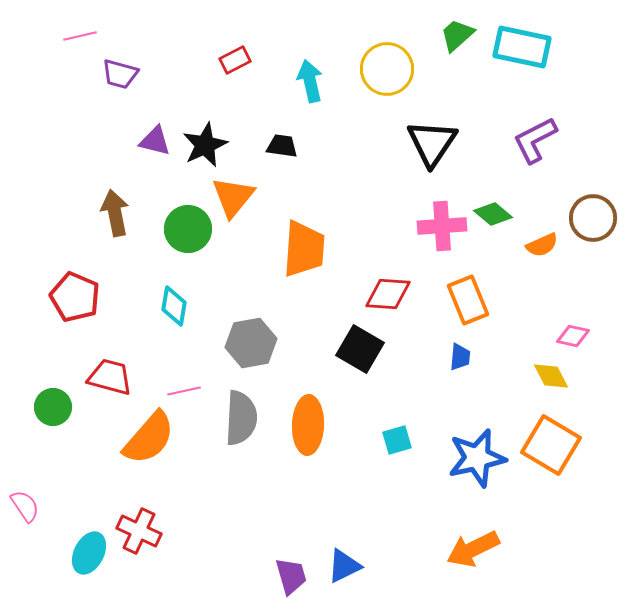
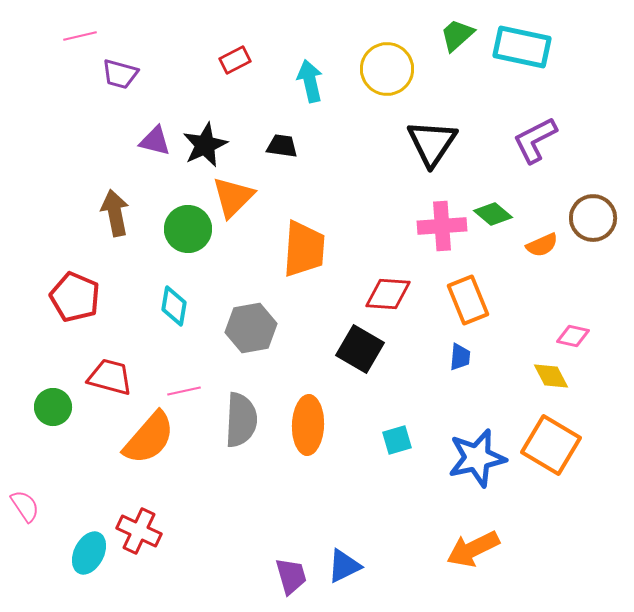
orange triangle at (233, 197): rotated 6 degrees clockwise
gray hexagon at (251, 343): moved 15 px up
gray semicircle at (241, 418): moved 2 px down
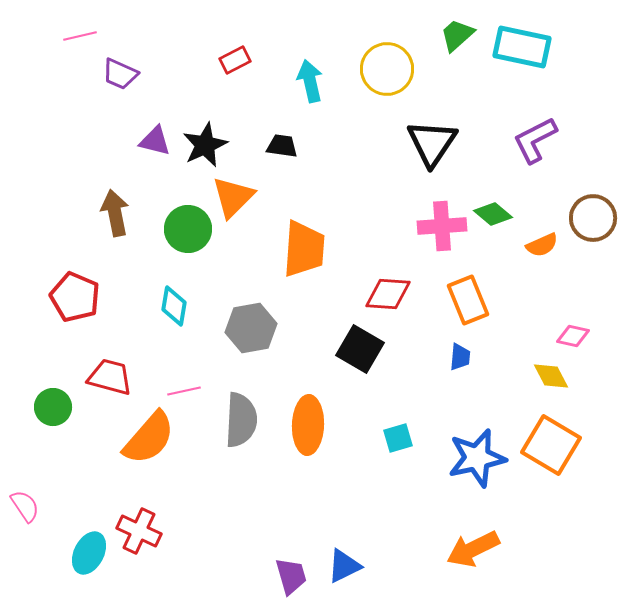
purple trapezoid at (120, 74): rotated 9 degrees clockwise
cyan square at (397, 440): moved 1 px right, 2 px up
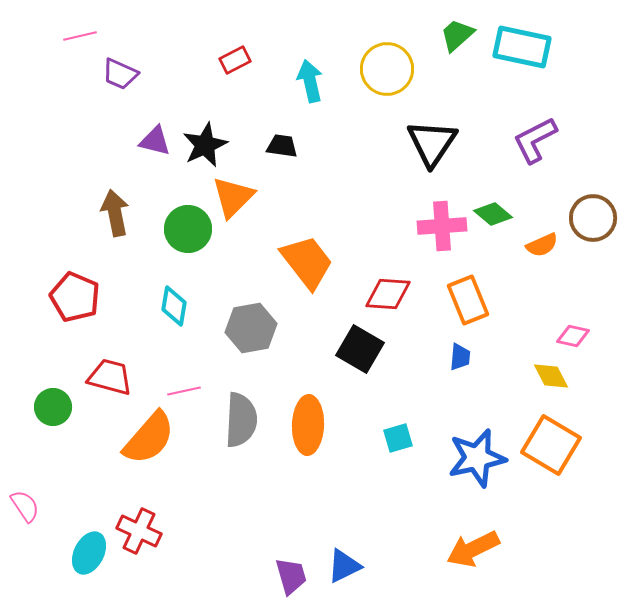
orange trapezoid at (304, 249): moved 3 px right, 13 px down; rotated 42 degrees counterclockwise
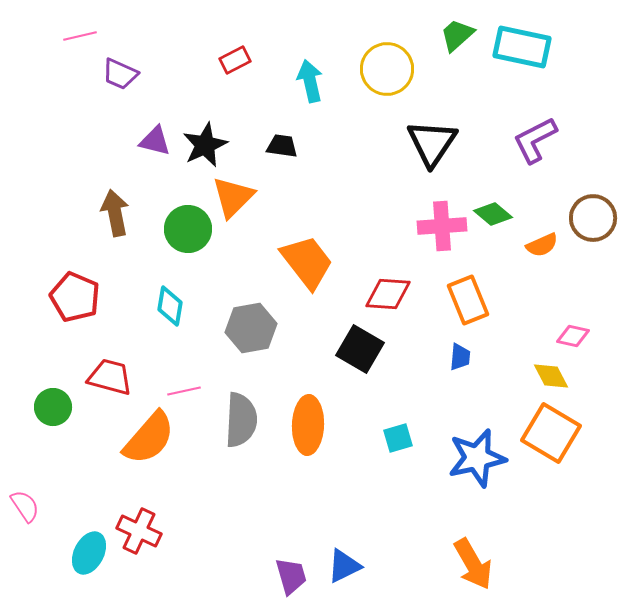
cyan diamond at (174, 306): moved 4 px left
orange square at (551, 445): moved 12 px up
orange arrow at (473, 549): moved 15 px down; rotated 94 degrees counterclockwise
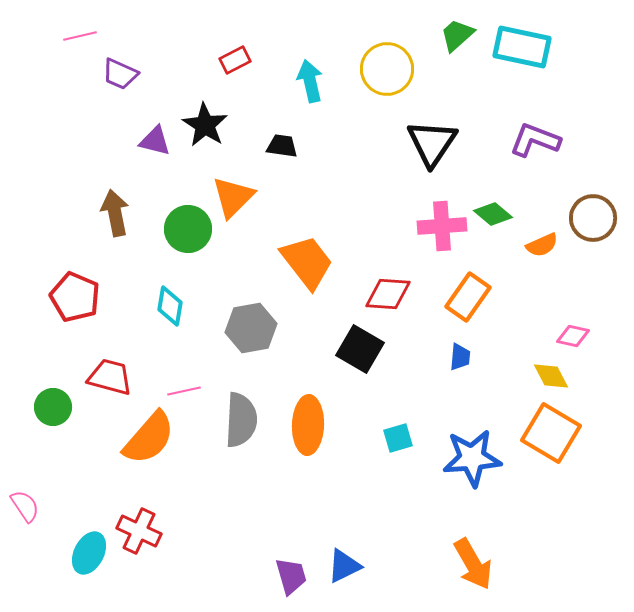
purple L-shape at (535, 140): rotated 48 degrees clockwise
black star at (205, 145): moved 20 px up; rotated 15 degrees counterclockwise
orange rectangle at (468, 300): moved 3 px up; rotated 57 degrees clockwise
blue star at (477, 458): moved 5 px left; rotated 8 degrees clockwise
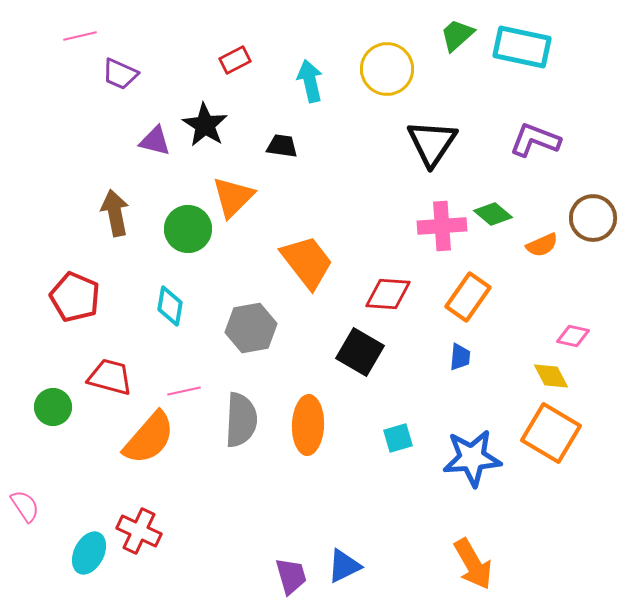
black square at (360, 349): moved 3 px down
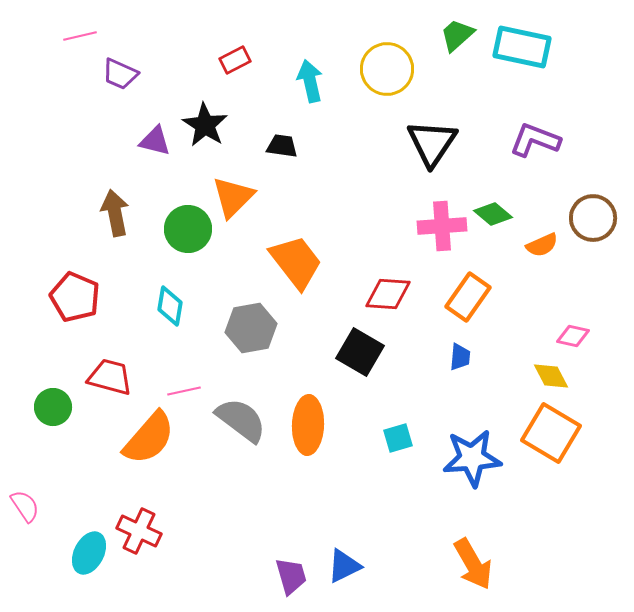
orange trapezoid at (307, 262): moved 11 px left
gray semicircle at (241, 420): rotated 56 degrees counterclockwise
